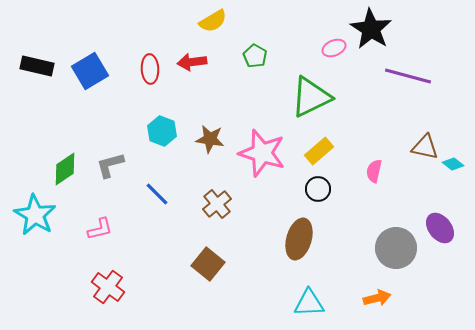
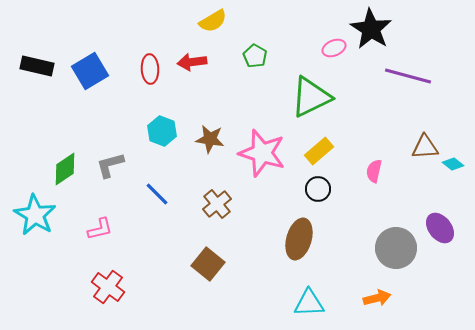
brown triangle: rotated 16 degrees counterclockwise
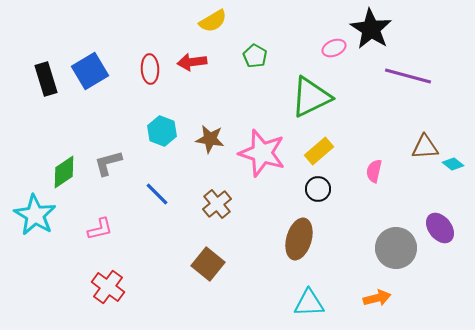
black rectangle: moved 9 px right, 13 px down; rotated 60 degrees clockwise
gray L-shape: moved 2 px left, 2 px up
green diamond: moved 1 px left, 3 px down
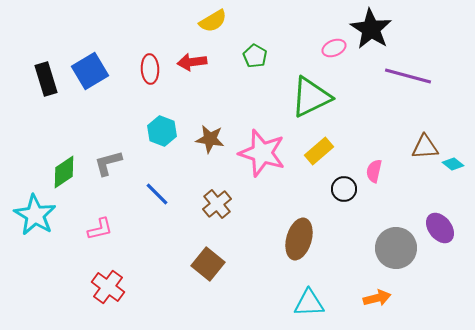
black circle: moved 26 px right
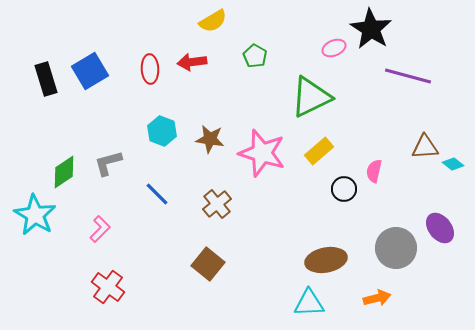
pink L-shape: rotated 32 degrees counterclockwise
brown ellipse: moved 27 px right, 21 px down; rotated 63 degrees clockwise
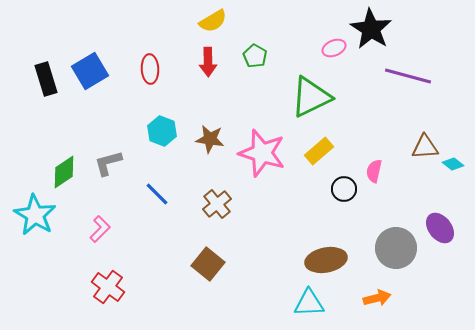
red arrow: moved 16 px right; rotated 84 degrees counterclockwise
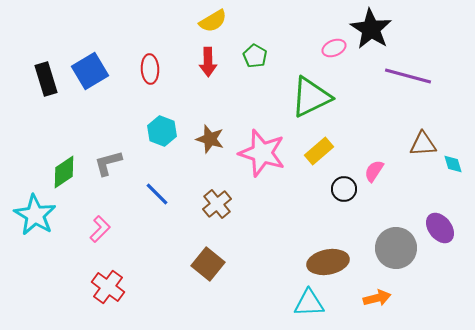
brown star: rotated 8 degrees clockwise
brown triangle: moved 2 px left, 3 px up
cyan diamond: rotated 35 degrees clockwise
pink semicircle: rotated 20 degrees clockwise
brown ellipse: moved 2 px right, 2 px down
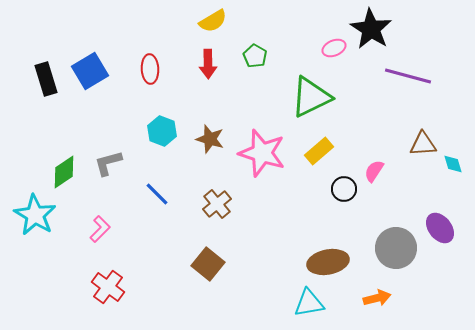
red arrow: moved 2 px down
cyan triangle: rotated 8 degrees counterclockwise
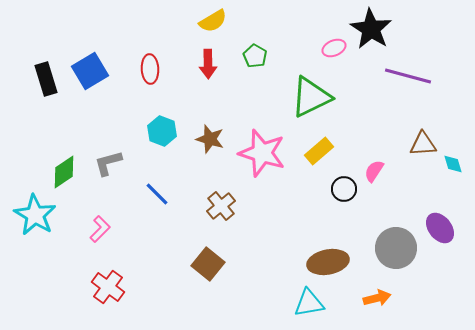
brown cross: moved 4 px right, 2 px down
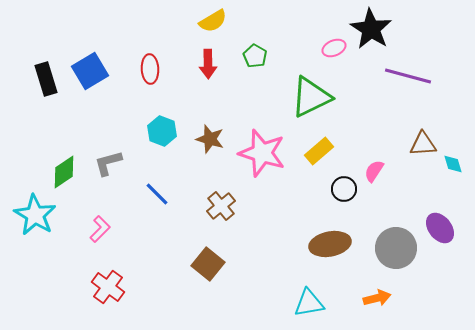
brown ellipse: moved 2 px right, 18 px up
